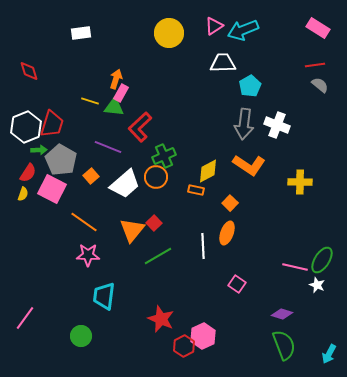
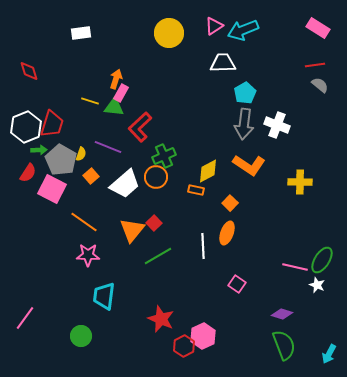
cyan pentagon at (250, 86): moved 5 px left, 7 px down
yellow semicircle at (23, 194): moved 58 px right, 40 px up
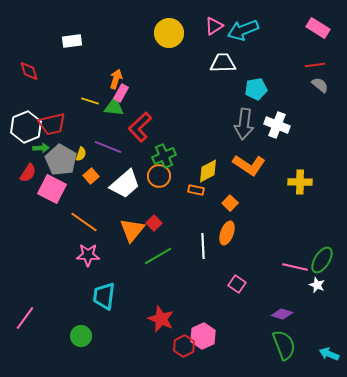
white rectangle at (81, 33): moved 9 px left, 8 px down
cyan pentagon at (245, 93): moved 11 px right, 4 px up; rotated 20 degrees clockwise
red trapezoid at (52, 124): rotated 60 degrees clockwise
green arrow at (39, 150): moved 2 px right, 2 px up
orange circle at (156, 177): moved 3 px right, 1 px up
cyan arrow at (329, 354): rotated 84 degrees clockwise
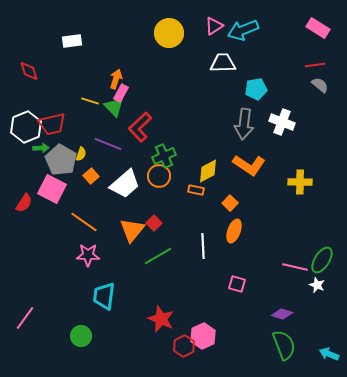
green triangle at (114, 107): rotated 40 degrees clockwise
white cross at (277, 125): moved 5 px right, 3 px up
purple line at (108, 147): moved 3 px up
red semicircle at (28, 173): moved 4 px left, 30 px down
orange ellipse at (227, 233): moved 7 px right, 2 px up
pink square at (237, 284): rotated 18 degrees counterclockwise
